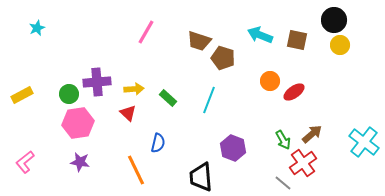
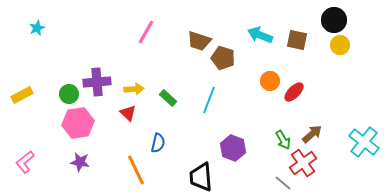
red ellipse: rotated 10 degrees counterclockwise
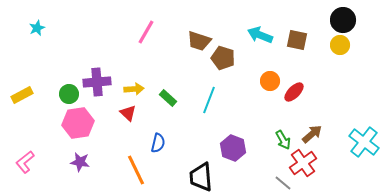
black circle: moved 9 px right
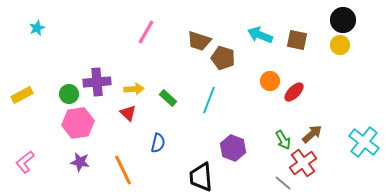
orange line: moved 13 px left
